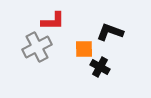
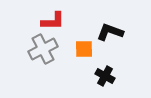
gray cross: moved 6 px right, 2 px down
black cross: moved 5 px right, 9 px down
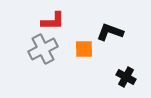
black cross: moved 21 px right, 1 px down
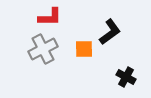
red L-shape: moved 3 px left, 4 px up
black L-shape: rotated 124 degrees clockwise
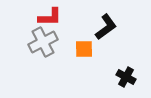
black L-shape: moved 4 px left, 5 px up
gray cross: moved 7 px up
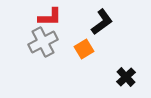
black L-shape: moved 4 px left, 5 px up
orange square: rotated 30 degrees counterclockwise
black cross: rotated 18 degrees clockwise
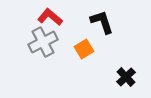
red L-shape: rotated 140 degrees counterclockwise
black L-shape: rotated 72 degrees counterclockwise
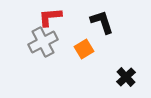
red L-shape: rotated 45 degrees counterclockwise
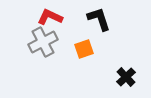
red L-shape: rotated 30 degrees clockwise
black L-shape: moved 3 px left, 3 px up
orange square: rotated 12 degrees clockwise
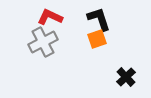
orange square: moved 13 px right, 10 px up
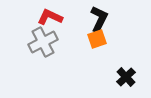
black L-shape: rotated 44 degrees clockwise
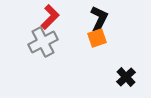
red L-shape: rotated 110 degrees clockwise
orange square: moved 1 px up
